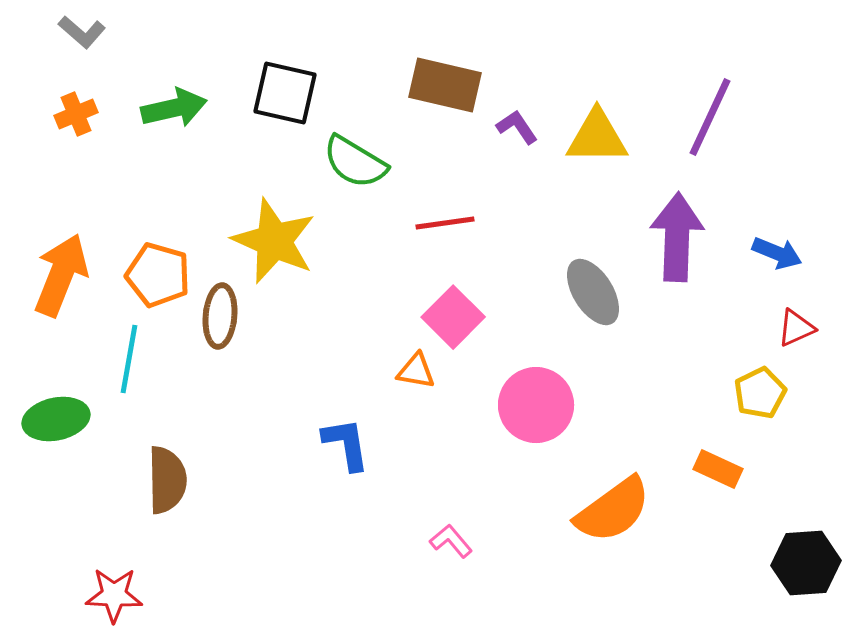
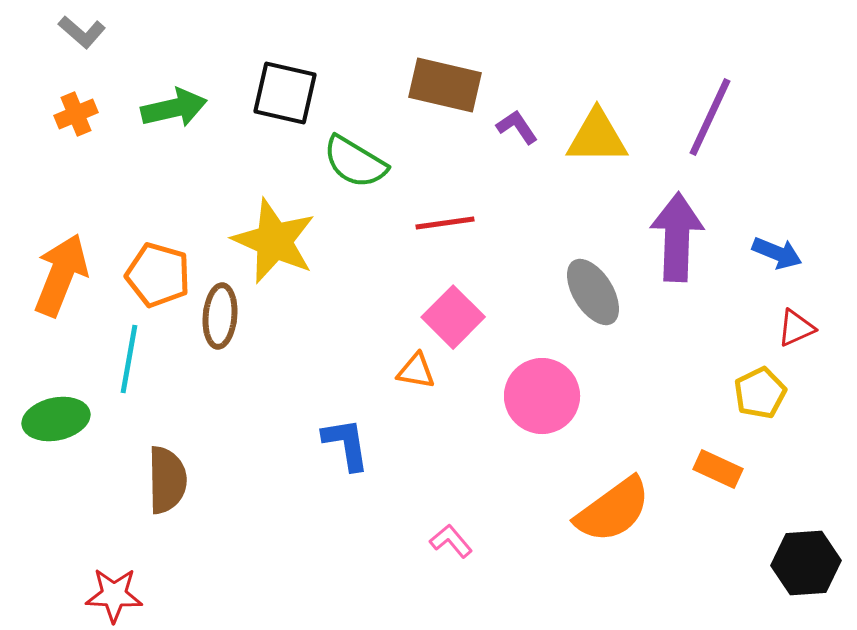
pink circle: moved 6 px right, 9 px up
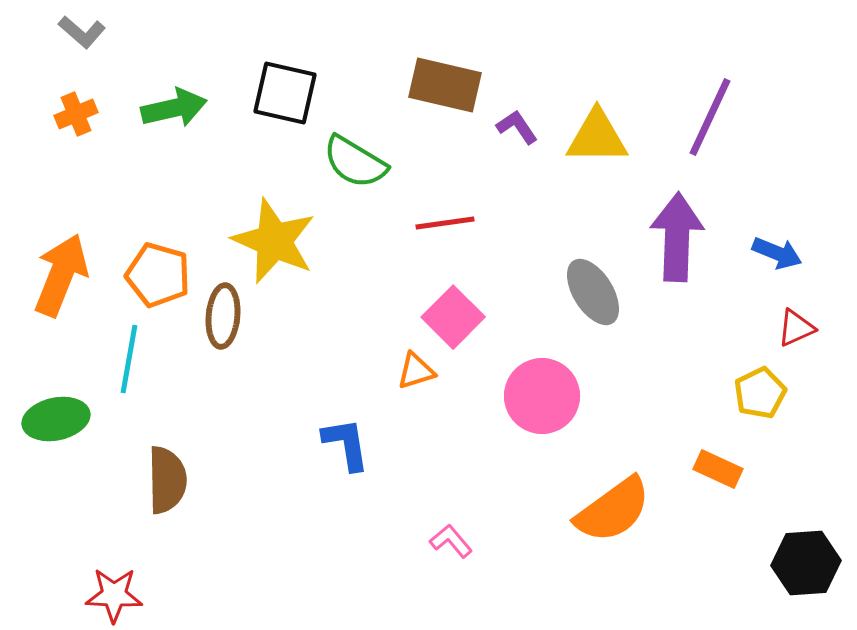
brown ellipse: moved 3 px right
orange triangle: rotated 27 degrees counterclockwise
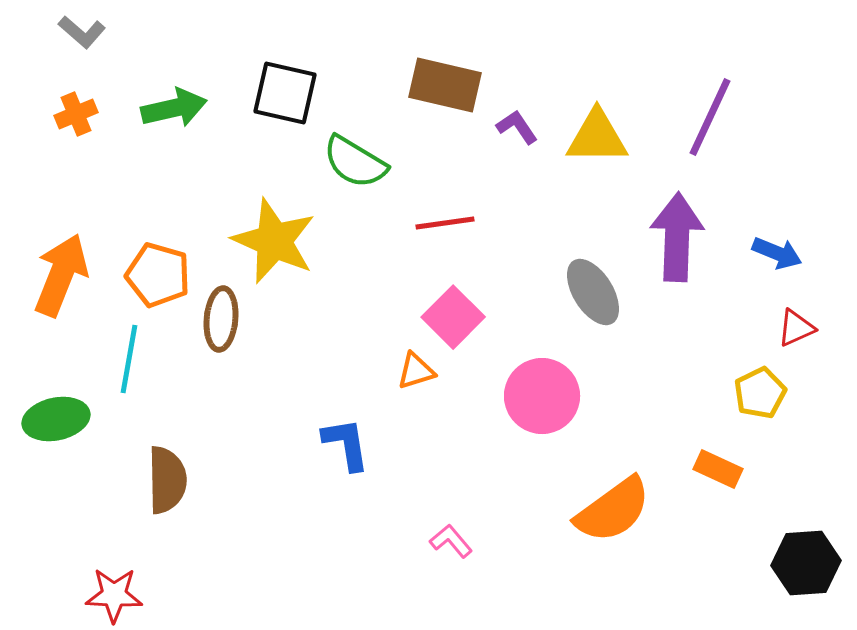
brown ellipse: moved 2 px left, 3 px down
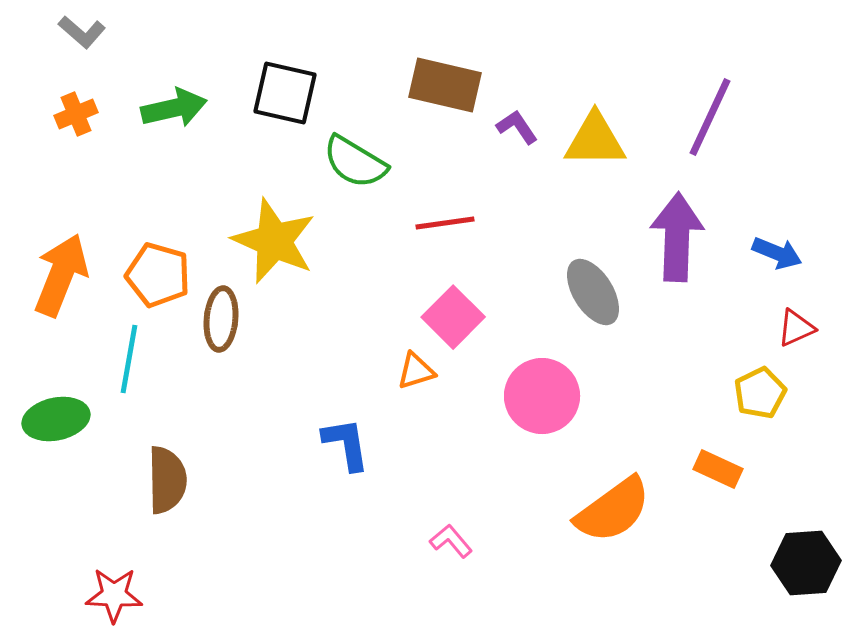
yellow triangle: moved 2 px left, 3 px down
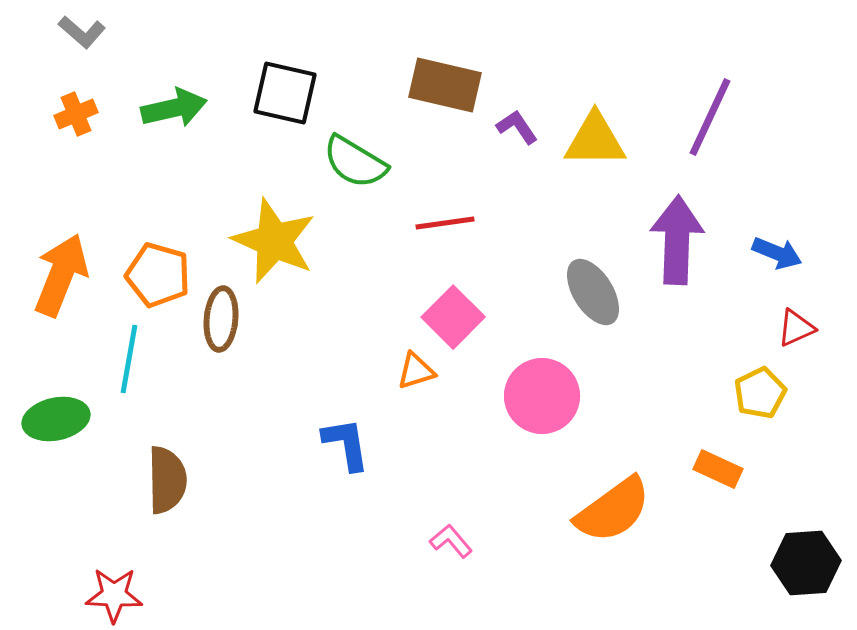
purple arrow: moved 3 px down
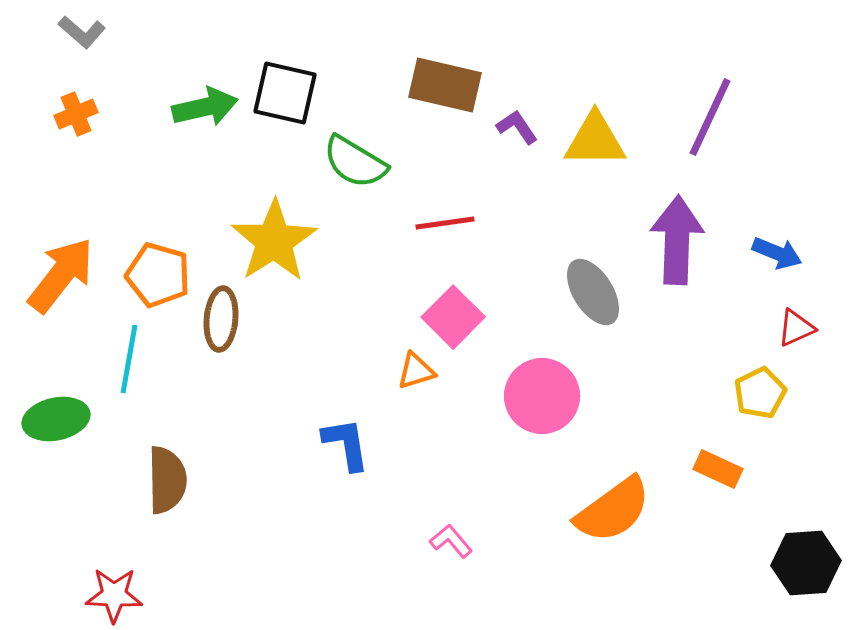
green arrow: moved 31 px right, 1 px up
yellow star: rotated 16 degrees clockwise
orange arrow: rotated 16 degrees clockwise
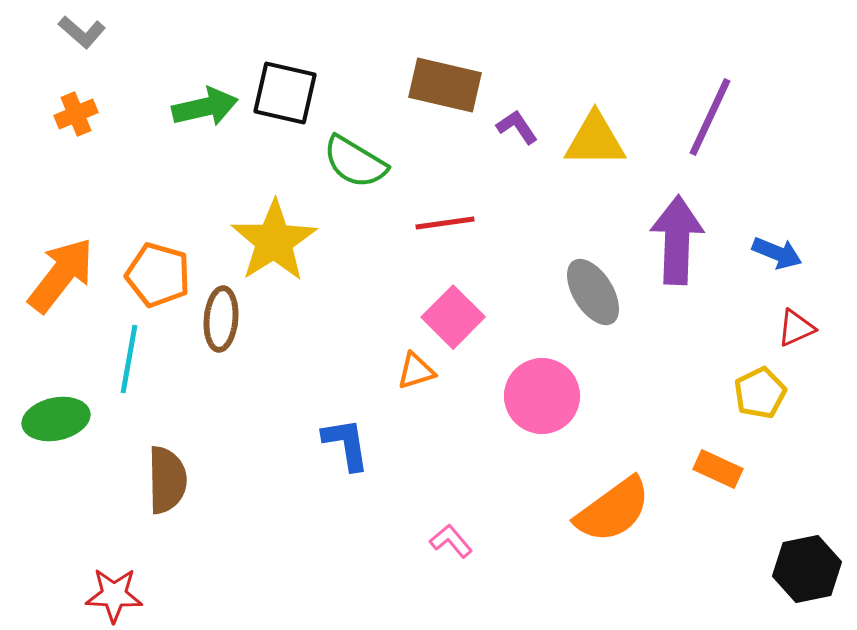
black hexagon: moved 1 px right, 6 px down; rotated 8 degrees counterclockwise
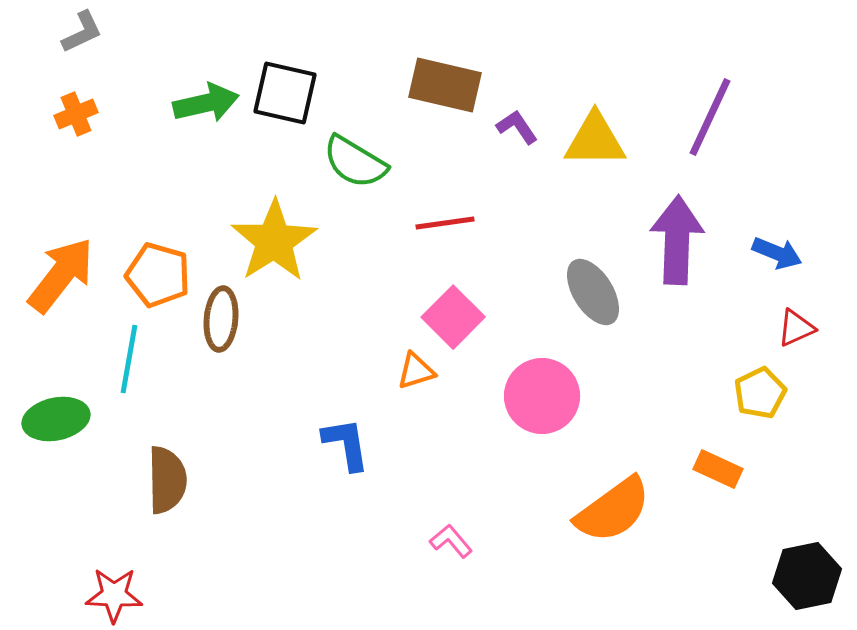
gray L-shape: rotated 66 degrees counterclockwise
green arrow: moved 1 px right, 4 px up
black hexagon: moved 7 px down
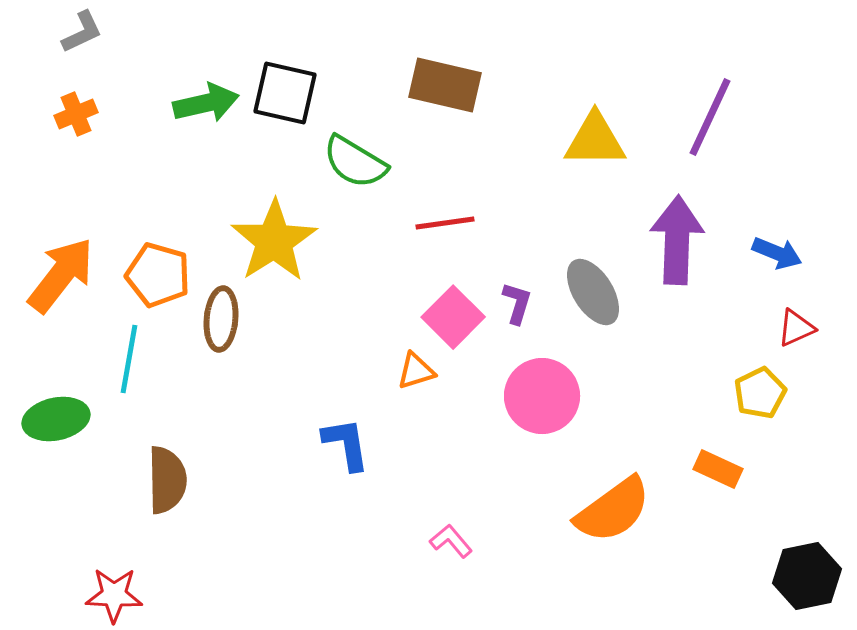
purple L-shape: moved 176 px down; rotated 51 degrees clockwise
